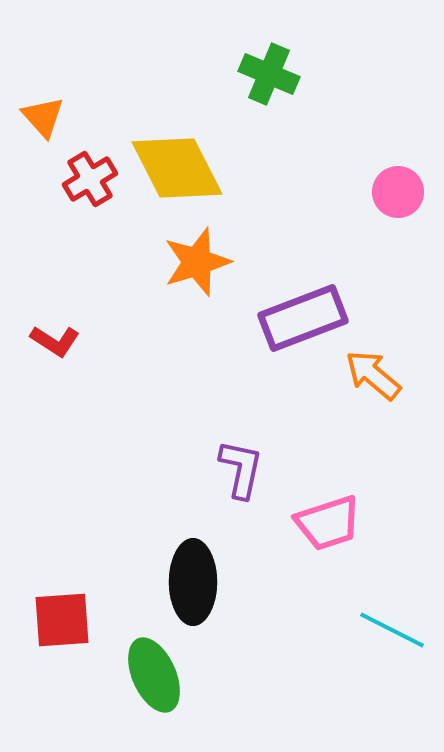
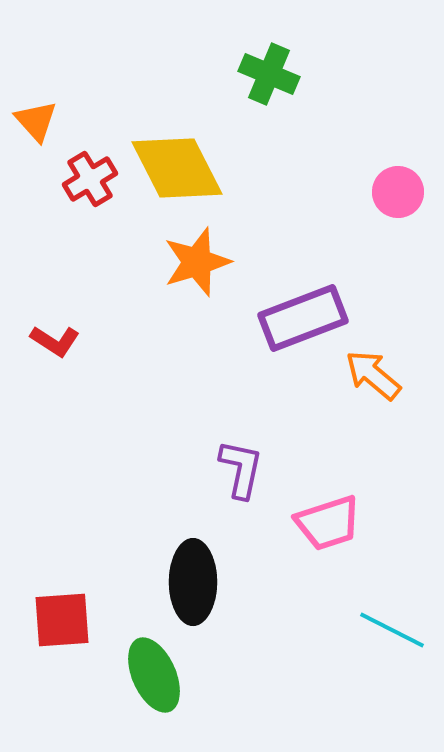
orange triangle: moved 7 px left, 4 px down
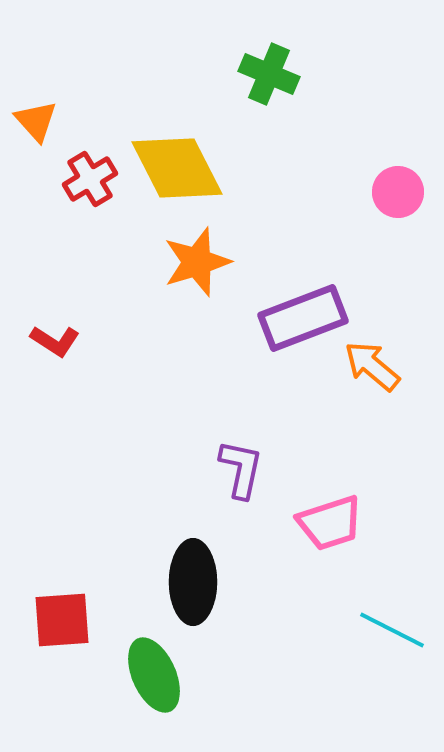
orange arrow: moved 1 px left, 9 px up
pink trapezoid: moved 2 px right
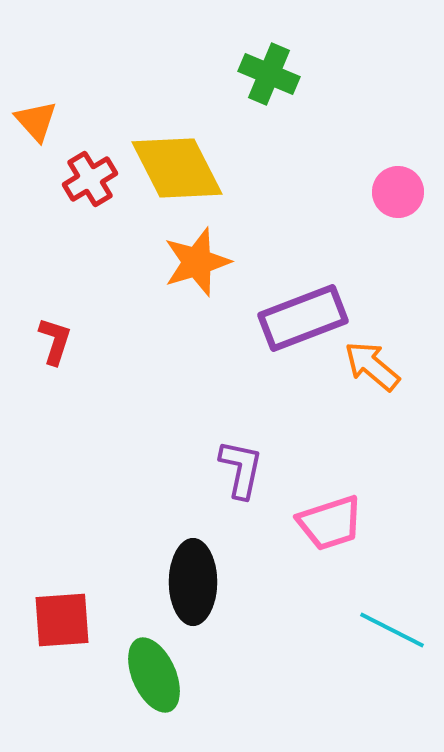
red L-shape: rotated 105 degrees counterclockwise
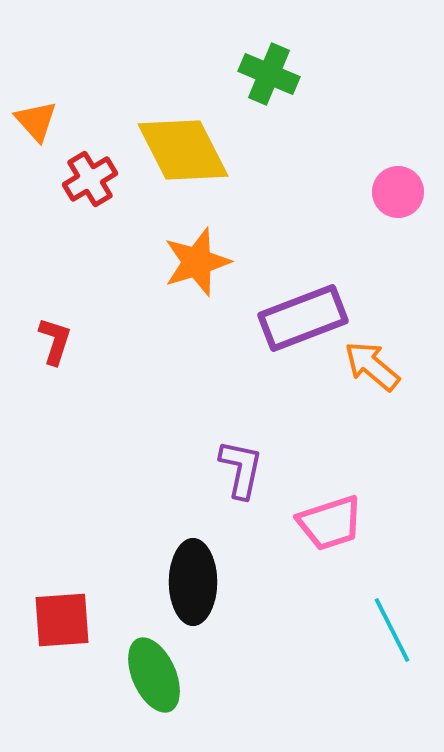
yellow diamond: moved 6 px right, 18 px up
cyan line: rotated 36 degrees clockwise
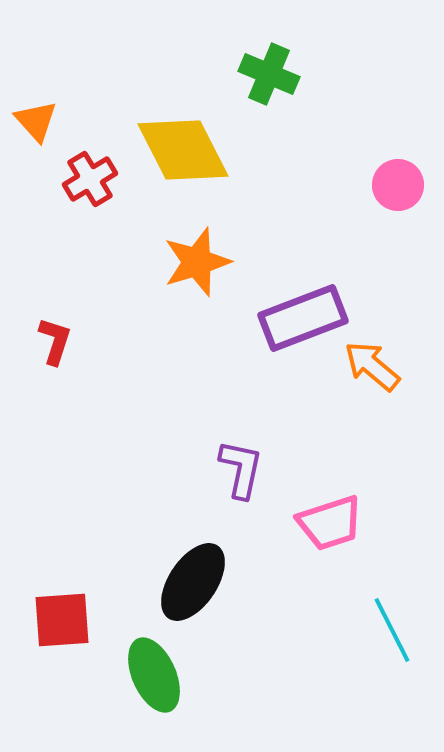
pink circle: moved 7 px up
black ellipse: rotated 34 degrees clockwise
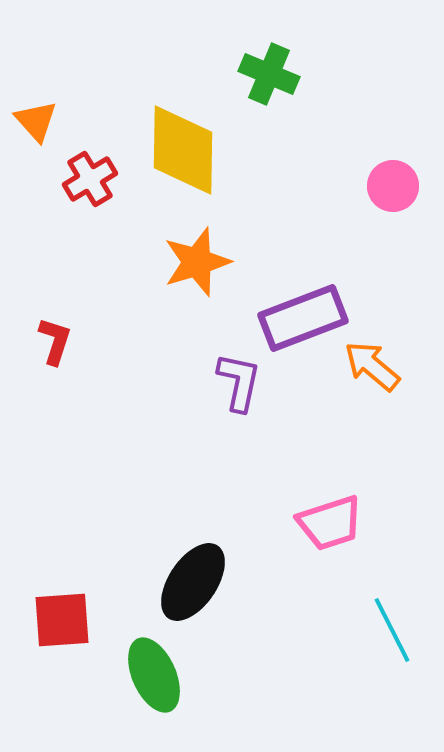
yellow diamond: rotated 28 degrees clockwise
pink circle: moved 5 px left, 1 px down
purple L-shape: moved 2 px left, 87 px up
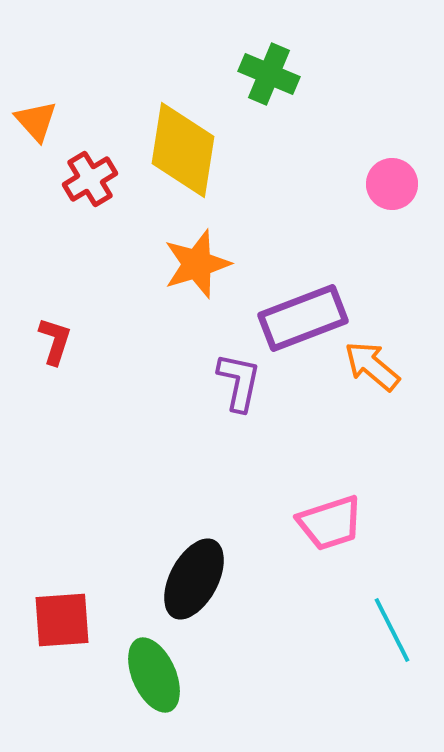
yellow diamond: rotated 8 degrees clockwise
pink circle: moved 1 px left, 2 px up
orange star: moved 2 px down
black ellipse: moved 1 px right, 3 px up; rotated 6 degrees counterclockwise
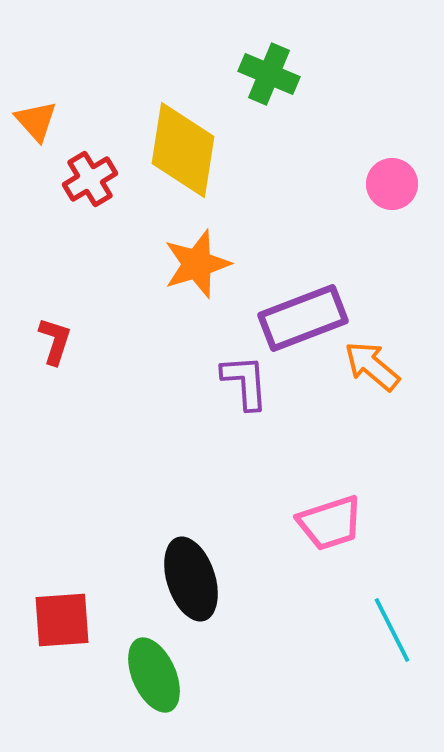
purple L-shape: moved 6 px right; rotated 16 degrees counterclockwise
black ellipse: moved 3 px left; rotated 46 degrees counterclockwise
